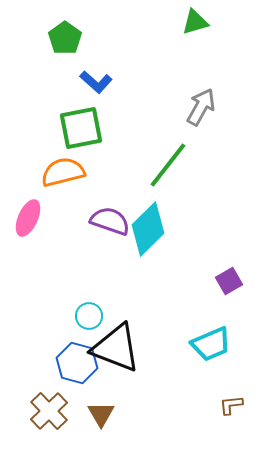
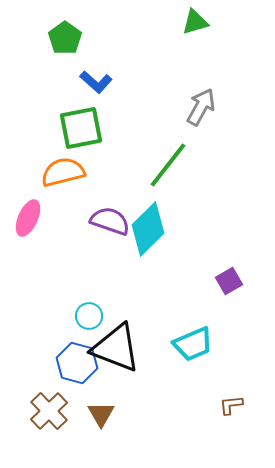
cyan trapezoid: moved 18 px left
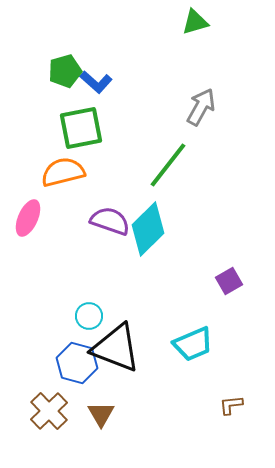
green pentagon: moved 33 px down; rotated 20 degrees clockwise
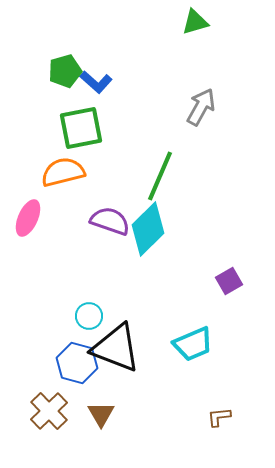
green line: moved 8 px left, 11 px down; rotated 15 degrees counterclockwise
brown L-shape: moved 12 px left, 12 px down
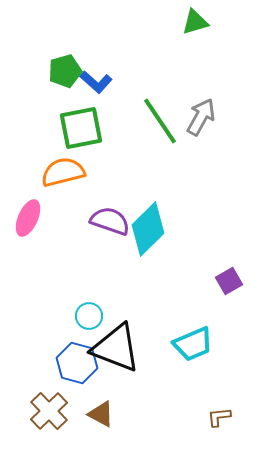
gray arrow: moved 10 px down
green line: moved 55 px up; rotated 57 degrees counterclockwise
brown triangle: rotated 32 degrees counterclockwise
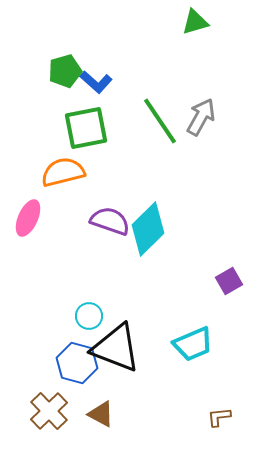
green square: moved 5 px right
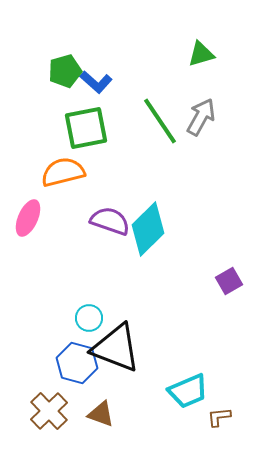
green triangle: moved 6 px right, 32 px down
cyan circle: moved 2 px down
cyan trapezoid: moved 5 px left, 47 px down
brown triangle: rotated 8 degrees counterclockwise
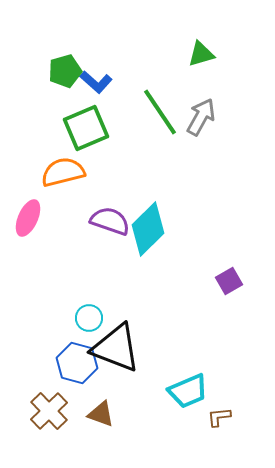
green line: moved 9 px up
green square: rotated 12 degrees counterclockwise
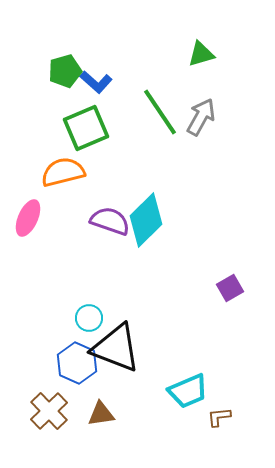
cyan diamond: moved 2 px left, 9 px up
purple square: moved 1 px right, 7 px down
blue hexagon: rotated 9 degrees clockwise
brown triangle: rotated 28 degrees counterclockwise
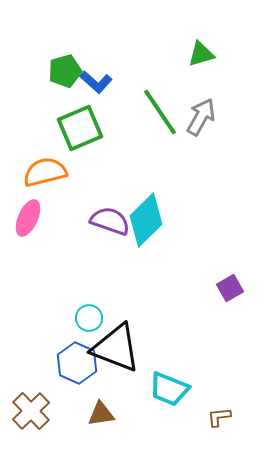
green square: moved 6 px left
orange semicircle: moved 18 px left
cyan trapezoid: moved 19 px left, 2 px up; rotated 45 degrees clockwise
brown cross: moved 18 px left
